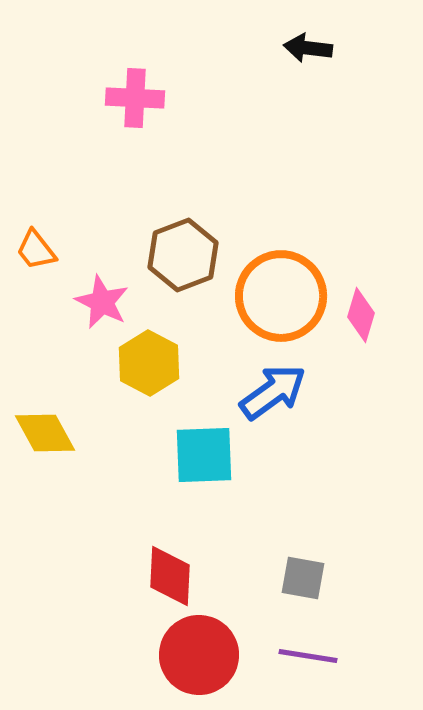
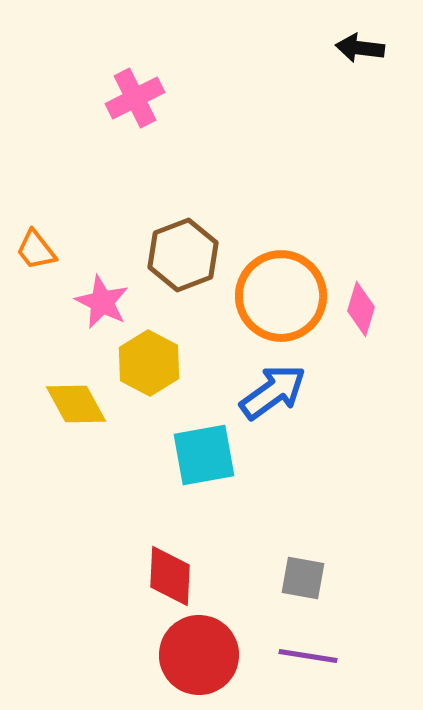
black arrow: moved 52 px right
pink cross: rotated 30 degrees counterclockwise
pink diamond: moved 6 px up
yellow diamond: moved 31 px right, 29 px up
cyan square: rotated 8 degrees counterclockwise
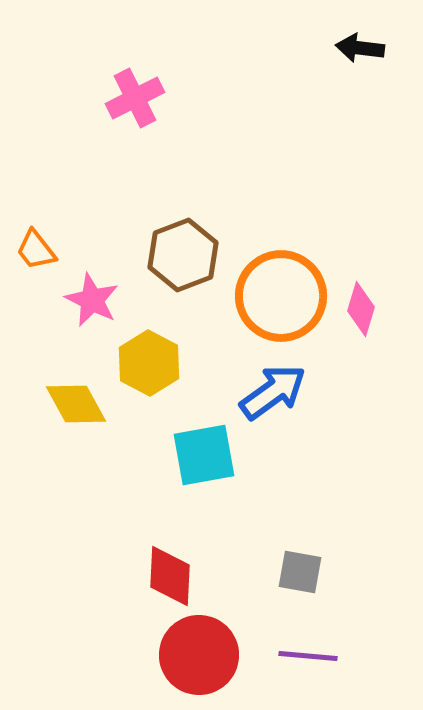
pink star: moved 10 px left, 2 px up
gray square: moved 3 px left, 6 px up
purple line: rotated 4 degrees counterclockwise
